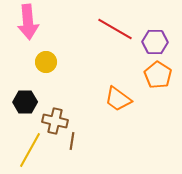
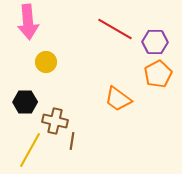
orange pentagon: moved 1 px up; rotated 12 degrees clockwise
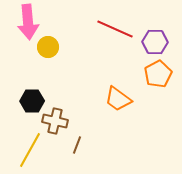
red line: rotated 6 degrees counterclockwise
yellow circle: moved 2 px right, 15 px up
black hexagon: moved 7 px right, 1 px up
brown line: moved 5 px right, 4 px down; rotated 12 degrees clockwise
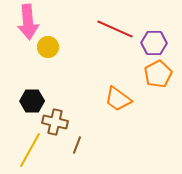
purple hexagon: moved 1 px left, 1 px down
brown cross: moved 1 px down
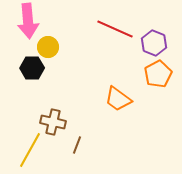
pink arrow: moved 1 px up
purple hexagon: rotated 20 degrees clockwise
black hexagon: moved 33 px up
brown cross: moved 2 px left
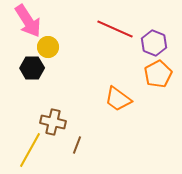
pink arrow: rotated 28 degrees counterclockwise
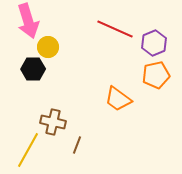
pink arrow: rotated 16 degrees clockwise
purple hexagon: rotated 15 degrees clockwise
black hexagon: moved 1 px right, 1 px down
orange pentagon: moved 2 px left, 1 px down; rotated 16 degrees clockwise
yellow line: moved 2 px left
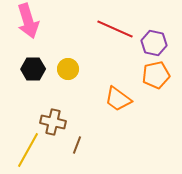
purple hexagon: rotated 25 degrees counterclockwise
yellow circle: moved 20 px right, 22 px down
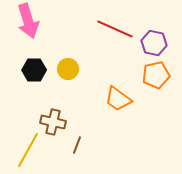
black hexagon: moved 1 px right, 1 px down
